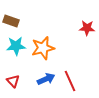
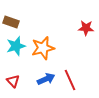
brown rectangle: moved 1 px down
red star: moved 1 px left
cyan star: rotated 12 degrees counterclockwise
red line: moved 1 px up
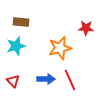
brown rectangle: moved 10 px right; rotated 14 degrees counterclockwise
orange star: moved 17 px right
blue arrow: rotated 24 degrees clockwise
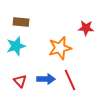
red triangle: moved 7 px right
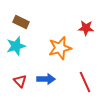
brown rectangle: rotated 21 degrees clockwise
red line: moved 15 px right, 2 px down
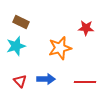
red line: rotated 65 degrees counterclockwise
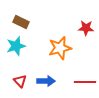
blue arrow: moved 2 px down
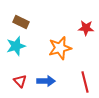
red line: rotated 75 degrees clockwise
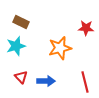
red triangle: moved 1 px right, 4 px up
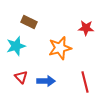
brown rectangle: moved 8 px right
